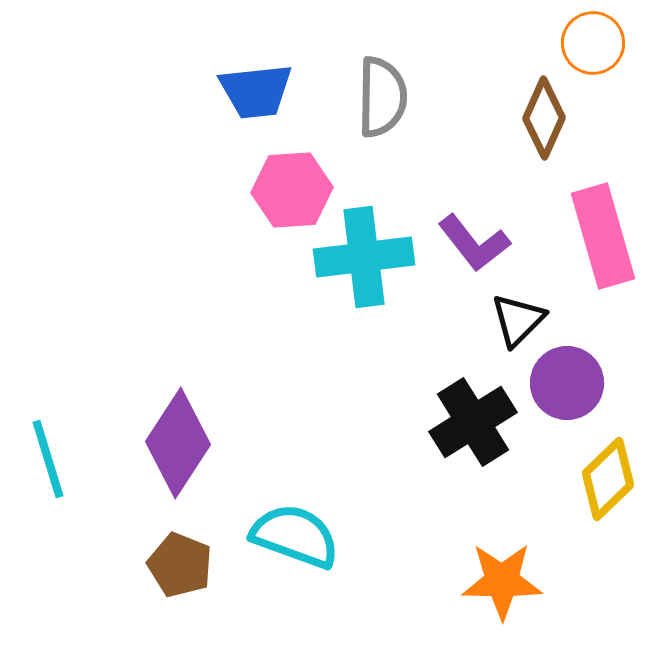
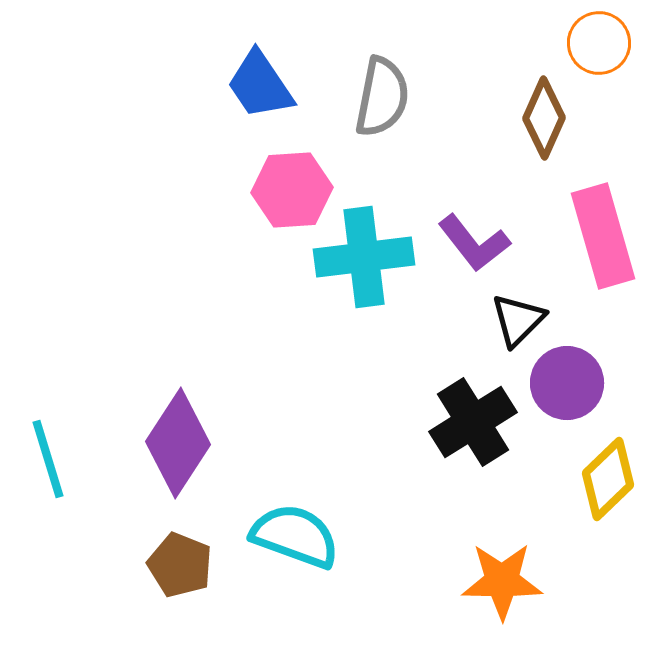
orange circle: moved 6 px right
blue trapezoid: moved 4 px right, 6 px up; rotated 62 degrees clockwise
gray semicircle: rotated 10 degrees clockwise
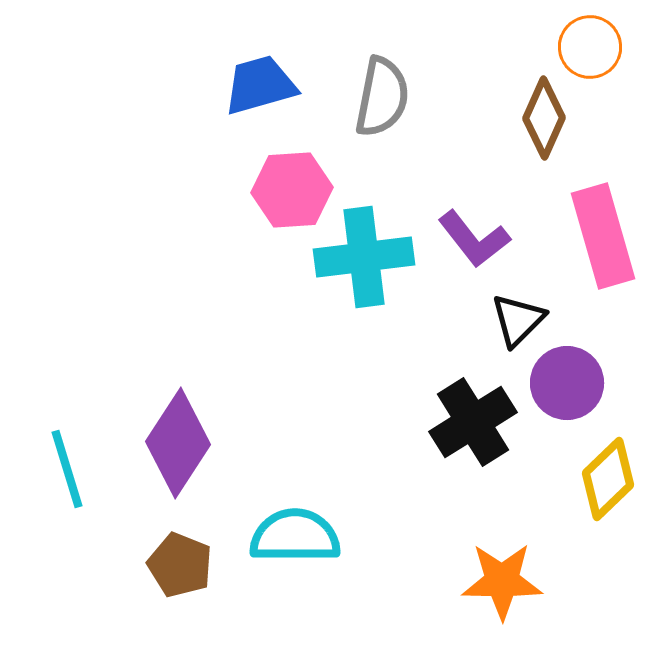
orange circle: moved 9 px left, 4 px down
blue trapezoid: rotated 108 degrees clockwise
purple L-shape: moved 4 px up
cyan line: moved 19 px right, 10 px down
cyan semicircle: rotated 20 degrees counterclockwise
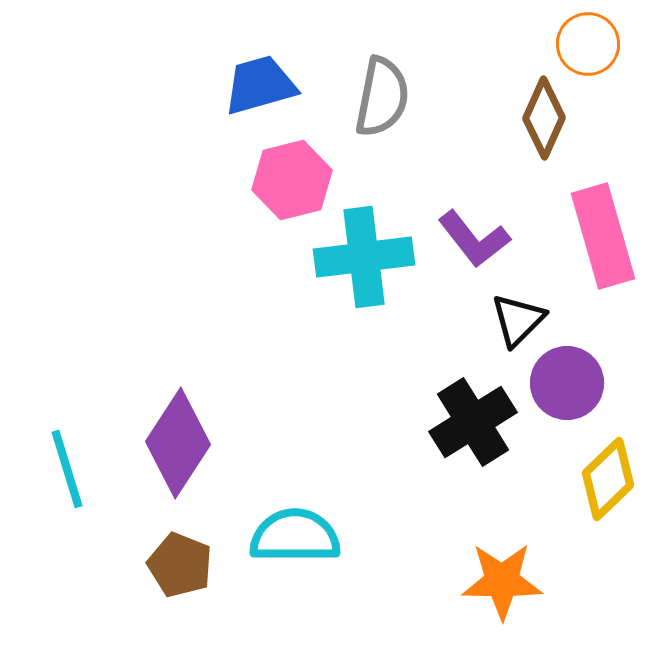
orange circle: moved 2 px left, 3 px up
pink hexagon: moved 10 px up; rotated 10 degrees counterclockwise
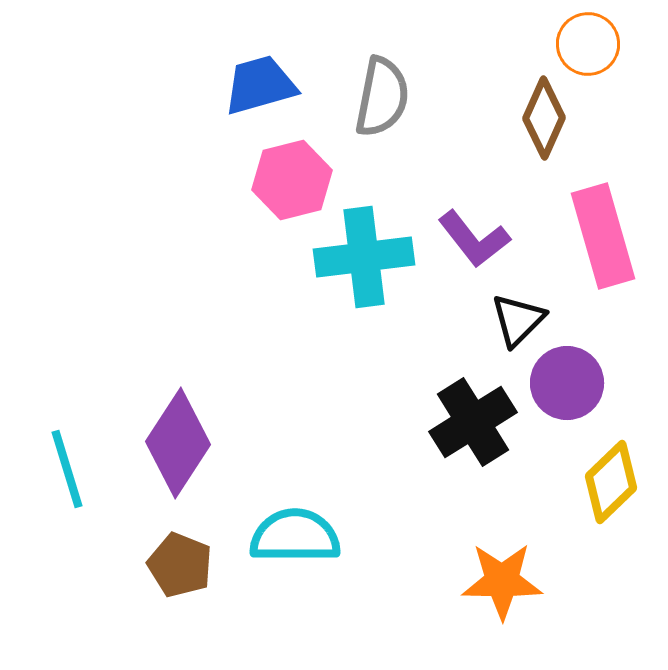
yellow diamond: moved 3 px right, 3 px down
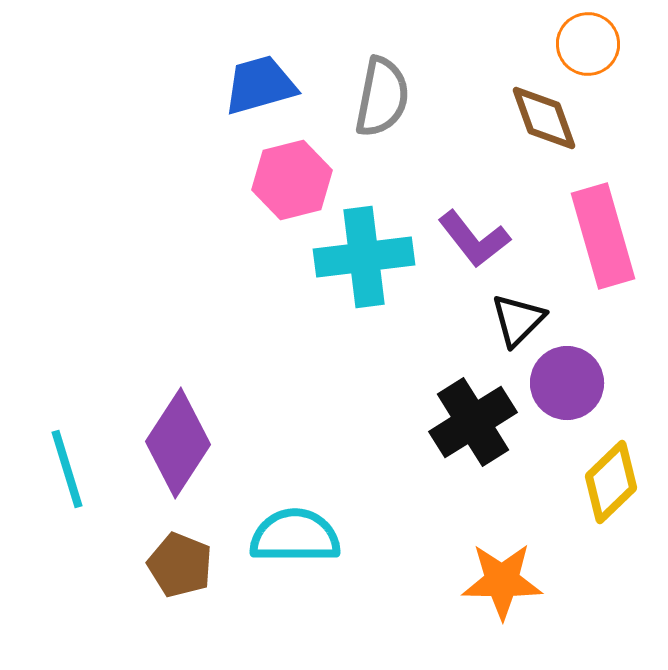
brown diamond: rotated 44 degrees counterclockwise
